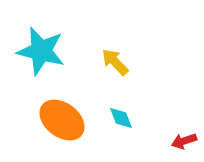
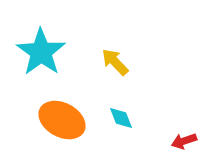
cyan star: moved 1 px down; rotated 21 degrees clockwise
orange ellipse: rotated 9 degrees counterclockwise
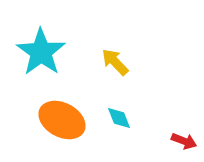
cyan diamond: moved 2 px left
red arrow: rotated 140 degrees counterclockwise
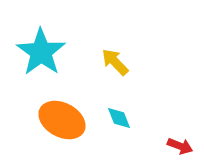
red arrow: moved 4 px left, 5 px down
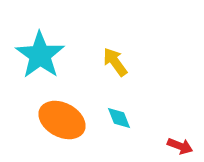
cyan star: moved 1 px left, 3 px down
yellow arrow: rotated 8 degrees clockwise
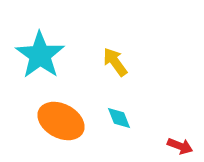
orange ellipse: moved 1 px left, 1 px down
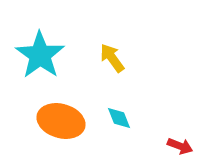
yellow arrow: moved 3 px left, 4 px up
orange ellipse: rotated 12 degrees counterclockwise
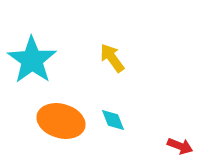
cyan star: moved 8 px left, 5 px down
cyan diamond: moved 6 px left, 2 px down
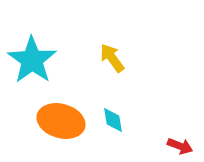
cyan diamond: rotated 12 degrees clockwise
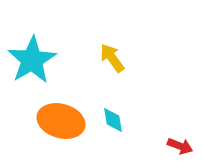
cyan star: rotated 6 degrees clockwise
